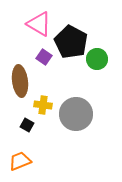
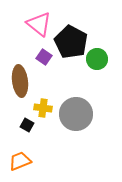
pink triangle: rotated 8 degrees clockwise
yellow cross: moved 3 px down
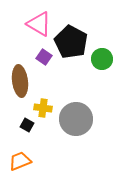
pink triangle: rotated 8 degrees counterclockwise
green circle: moved 5 px right
gray circle: moved 5 px down
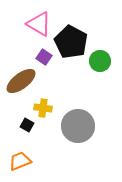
green circle: moved 2 px left, 2 px down
brown ellipse: moved 1 px right; rotated 60 degrees clockwise
gray circle: moved 2 px right, 7 px down
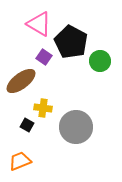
gray circle: moved 2 px left, 1 px down
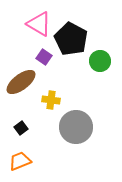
black pentagon: moved 3 px up
brown ellipse: moved 1 px down
yellow cross: moved 8 px right, 8 px up
black square: moved 6 px left, 3 px down; rotated 24 degrees clockwise
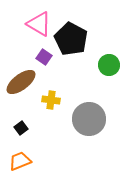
green circle: moved 9 px right, 4 px down
gray circle: moved 13 px right, 8 px up
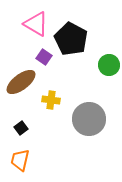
pink triangle: moved 3 px left
orange trapezoid: moved 1 px up; rotated 55 degrees counterclockwise
